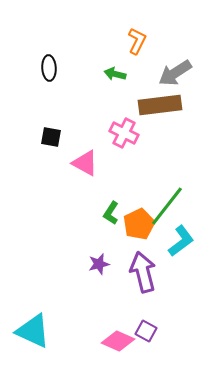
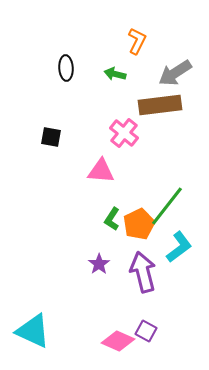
black ellipse: moved 17 px right
pink cross: rotated 12 degrees clockwise
pink triangle: moved 16 px right, 8 px down; rotated 24 degrees counterclockwise
green L-shape: moved 1 px right, 6 px down
cyan L-shape: moved 2 px left, 6 px down
purple star: rotated 20 degrees counterclockwise
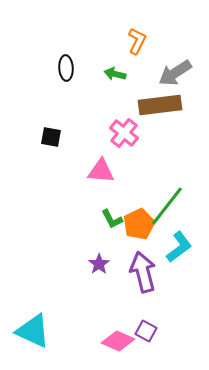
green L-shape: rotated 60 degrees counterclockwise
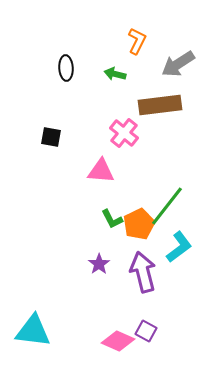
gray arrow: moved 3 px right, 9 px up
cyan triangle: rotated 18 degrees counterclockwise
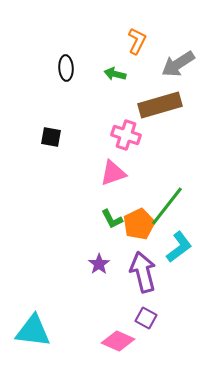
brown rectangle: rotated 9 degrees counterclockwise
pink cross: moved 2 px right, 2 px down; rotated 20 degrees counterclockwise
pink triangle: moved 12 px right, 2 px down; rotated 24 degrees counterclockwise
purple square: moved 13 px up
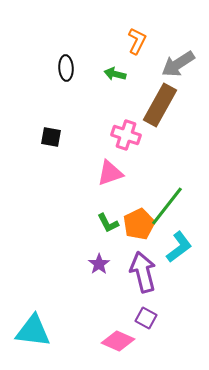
brown rectangle: rotated 45 degrees counterclockwise
pink triangle: moved 3 px left
green L-shape: moved 4 px left, 4 px down
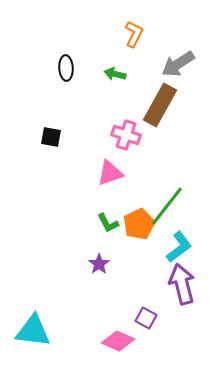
orange L-shape: moved 3 px left, 7 px up
purple arrow: moved 39 px right, 12 px down
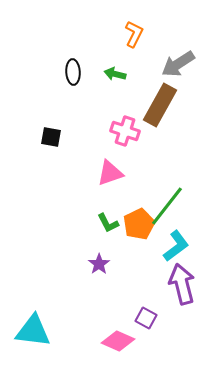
black ellipse: moved 7 px right, 4 px down
pink cross: moved 1 px left, 4 px up
cyan L-shape: moved 3 px left, 1 px up
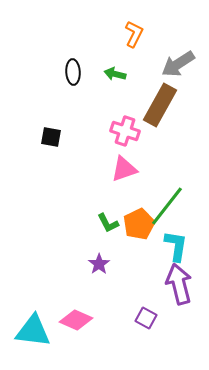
pink triangle: moved 14 px right, 4 px up
cyan L-shape: rotated 44 degrees counterclockwise
purple arrow: moved 3 px left
pink diamond: moved 42 px left, 21 px up
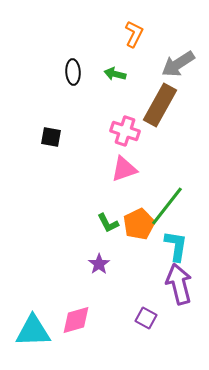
pink diamond: rotated 40 degrees counterclockwise
cyan triangle: rotated 9 degrees counterclockwise
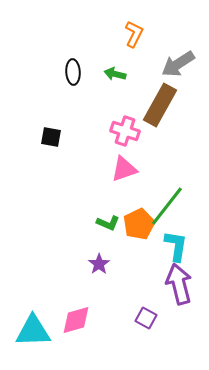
green L-shape: rotated 40 degrees counterclockwise
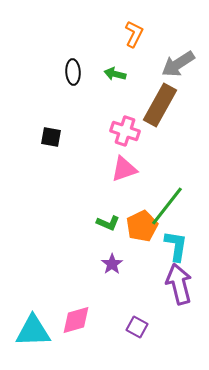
orange pentagon: moved 3 px right, 2 px down
purple star: moved 13 px right
purple square: moved 9 px left, 9 px down
